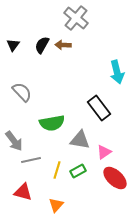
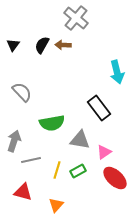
gray arrow: rotated 125 degrees counterclockwise
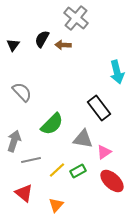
black semicircle: moved 6 px up
green semicircle: moved 1 px down; rotated 35 degrees counterclockwise
gray triangle: moved 3 px right, 1 px up
yellow line: rotated 30 degrees clockwise
red ellipse: moved 3 px left, 3 px down
red triangle: moved 1 px right, 1 px down; rotated 24 degrees clockwise
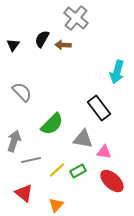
cyan arrow: rotated 30 degrees clockwise
pink triangle: rotated 42 degrees clockwise
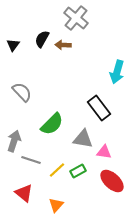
gray line: rotated 30 degrees clockwise
